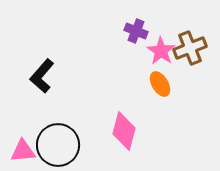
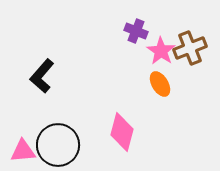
pink diamond: moved 2 px left, 1 px down
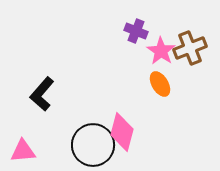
black L-shape: moved 18 px down
black circle: moved 35 px right
